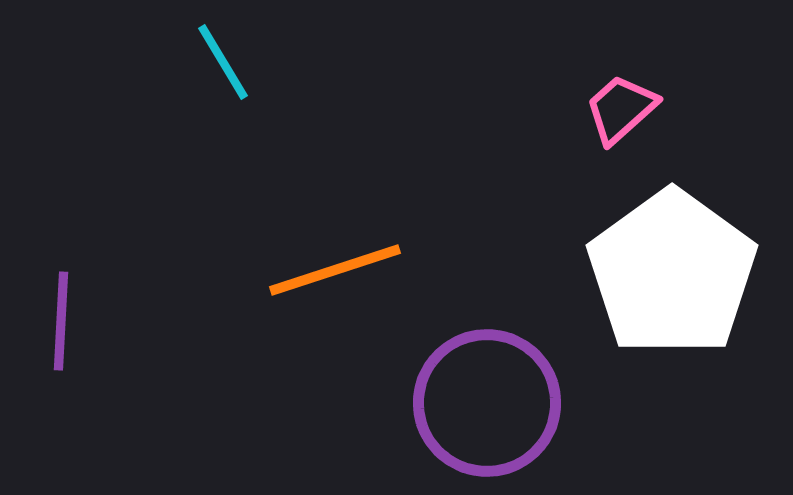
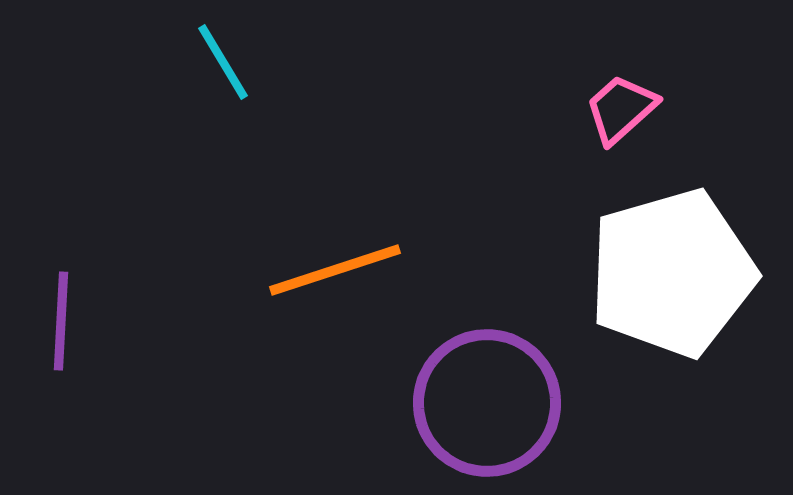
white pentagon: rotated 20 degrees clockwise
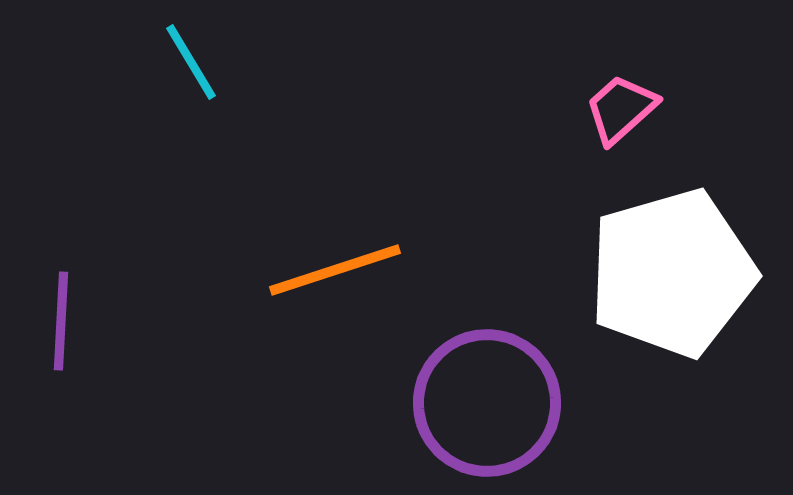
cyan line: moved 32 px left
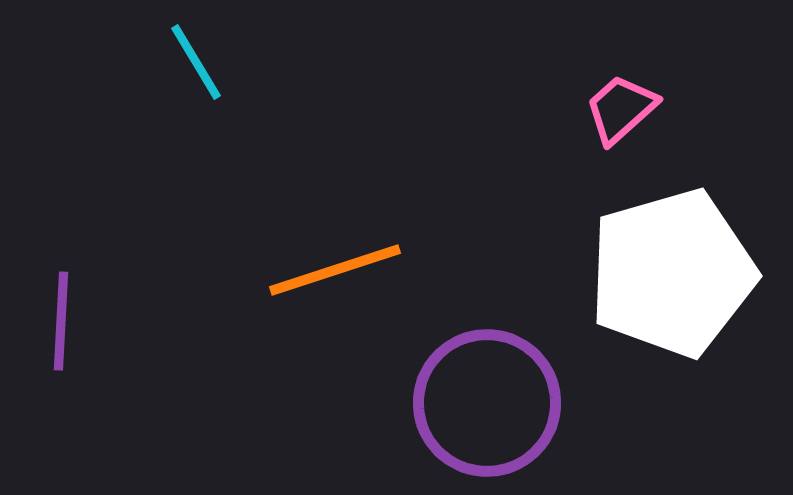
cyan line: moved 5 px right
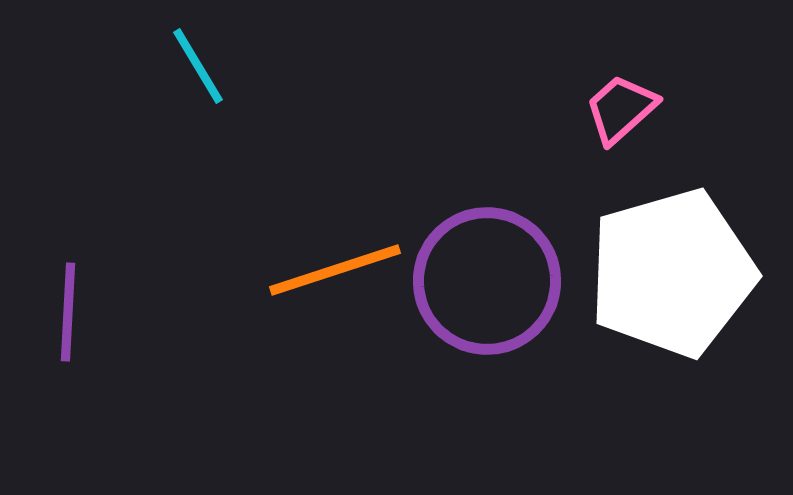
cyan line: moved 2 px right, 4 px down
purple line: moved 7 px right, 9 px up
purple circle: moved 122 px up
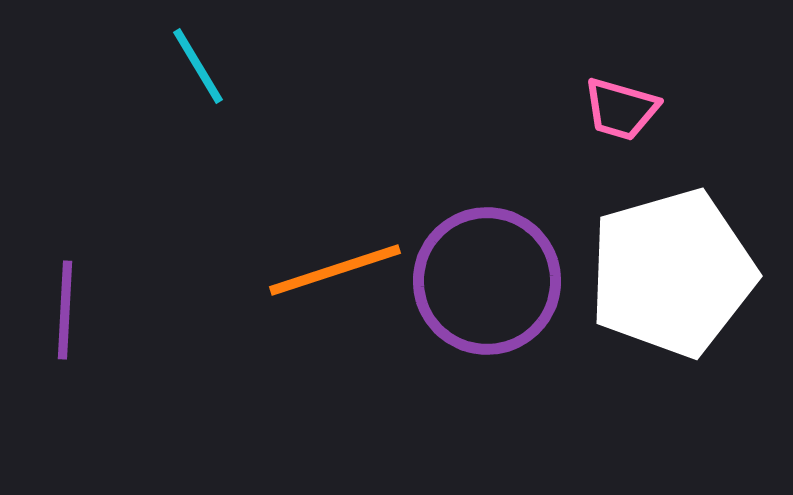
pink trapezoid: rotated 122 degrees counterclockwise
purple line: moved 3 px left, 2 px up
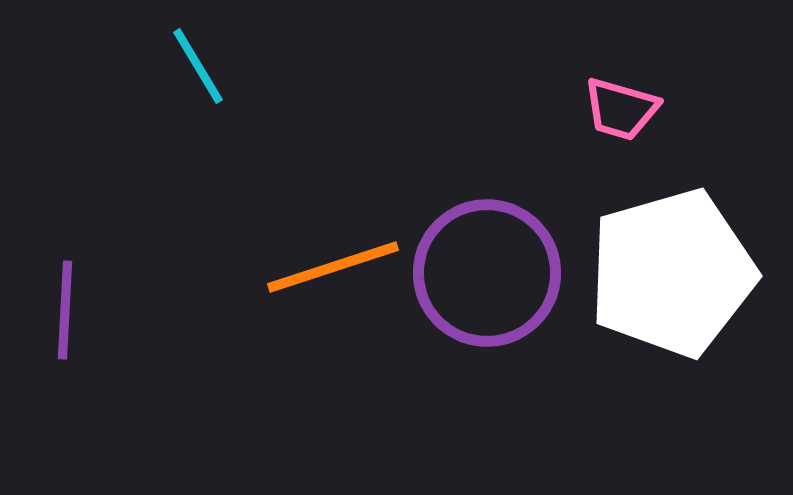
orange line: moved 2 px left, 3 px up
purple circle: moved 8 px up
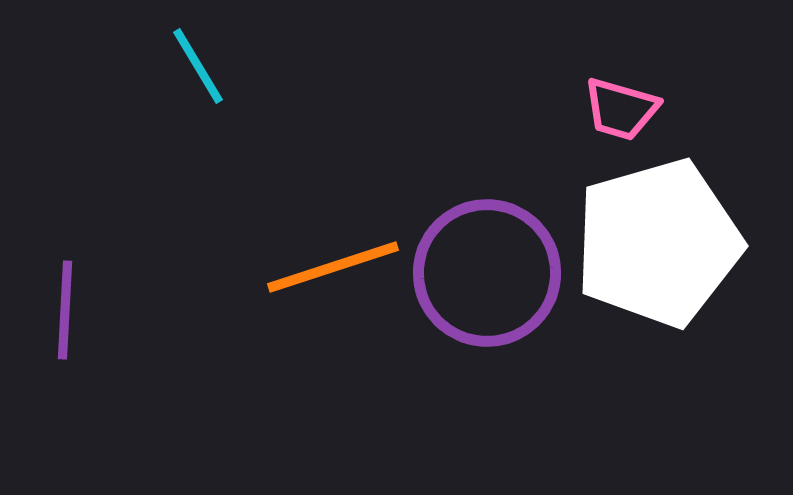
white pentagon: moved 14 px left, 30 px up
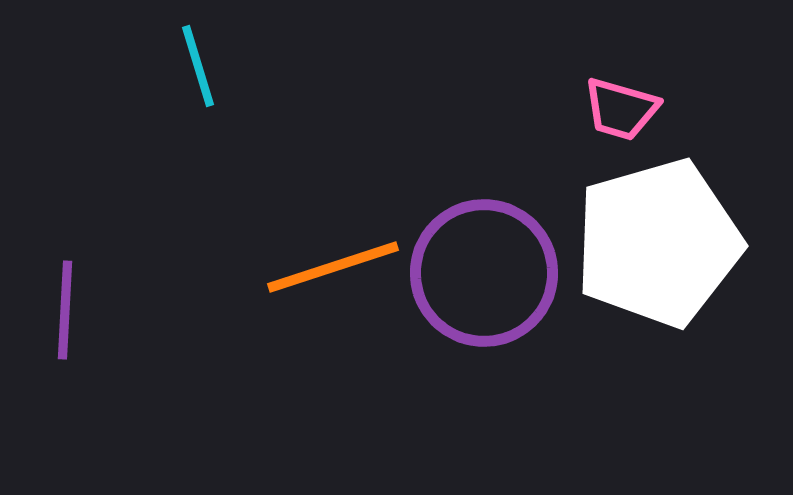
cyan line: rotated 14 degrees clockwise
purple circle: moved 3 px left
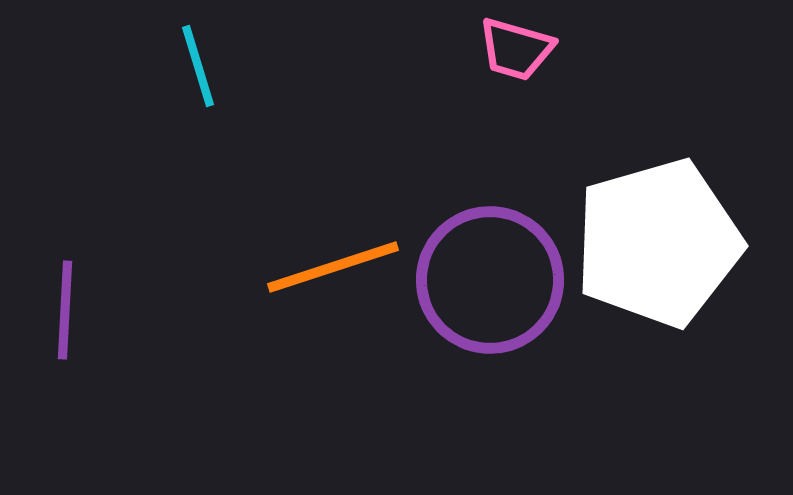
pink trapezoid: moved 105 px left, 60 px up
purple circle: moved 6 px right, 7 px down
